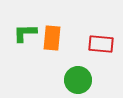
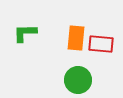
orange rectangle: moved 24 px right
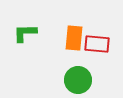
orange rectangle: moved 2 px left
red rectangle: moved 4 px left
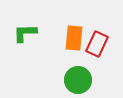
red rectangle: rotated 70 degrees counterclockwise
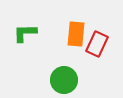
orange rectangle: moved 2 px right, 4 px up
green circle: moved 14 px left
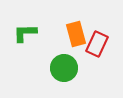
orange rectangle: rotated 20 degrees counterclockwise
green circle: moved 12 px up
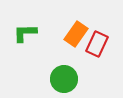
orange rectangle: rotated 50 degrees clockwise
green circle: moved 11 px down
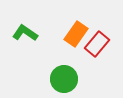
green L-shape: rotated 35 degrees clockwise
red rectangle: rotated 15 degrees clockwise
